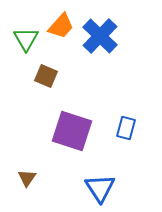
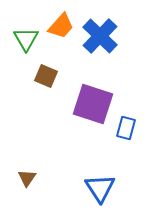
purple square: moved 21 px right, 27 px up
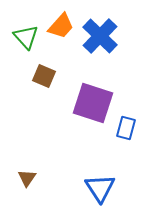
green triangle: moved 2 px up; rotated 12 degrees counterclockwise
brown square: moved 2 px left
purple square: moved 1 px up
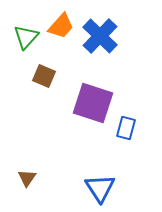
green triangle: rotated 24 degrees clockwise
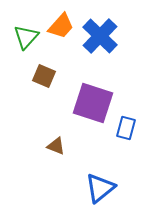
brown triangle: moved 29 px right, 32 px up; rotated 42 degrees counterclockwise
blue triangle: rotated 24 degrees clockwise
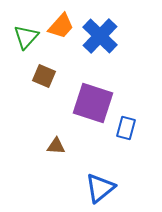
brown triangle: rotated 18 degrees counterclockwise
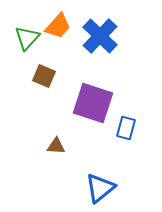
orange trapezoid: moved 3 px left
green triangle: moved 1 px right, 1 px down
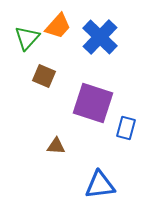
blue cross: moved 1 px down
blue triangle: moved 3 px up; rotated 32 degrees clockwise
